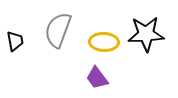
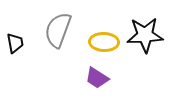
black star: moved 1 px left, 1 px down
black trapezoid: moved 2 px down
purple trapezoid: rotated 20 degrees counterclockwise
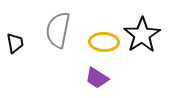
gray semicircle: rotated 9 degrees counterclockwise
black star: moved 3 px left; rotated 30 degrees counterclockwise
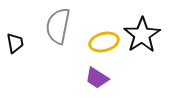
gray semicircle: moved 4 px up
yellow ellipse: rotated 16 degrees counterclockwise
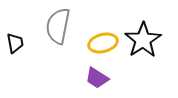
black star: moved 1 px right, 5 px down
yellow ellipse: moved 1 px left, 1 px down
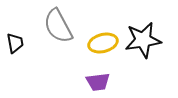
gray semicircle: rotated 39 degrees counterclockwise
black star: rotated 24 degrees clockwise
purple trapezoid: moved 1 px right, 4 px down; rotated 40 degrees counterclockwise
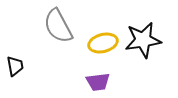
black trapezoid: moved 23 px down
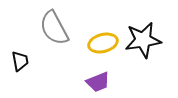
gray semicircle: moved 4 px left, 2 px down
black trapezoid: moved 5 px right, 5 px up
purple trapezoid: rotated 15 degrees counterclockwise
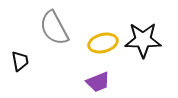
black star: rotated 9 degrees clockwise
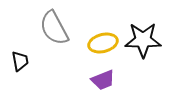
purple trapezoid: moved 5 px right, 2 px up
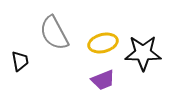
gray semicircle: moved 5 px down
black star: moved 13 px down
